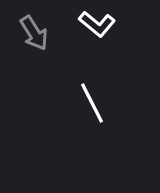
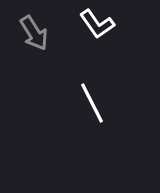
white L-shape: rotated 15 degrees clockwise
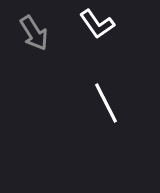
white line: moved 14 px right
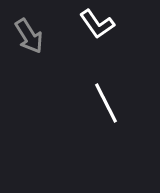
gray arrow: moved 5 px left, 3 px down
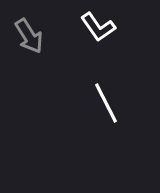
white L-shape: moved 1 px right, 3 px down
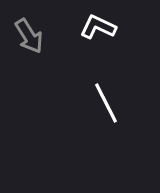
white L-shape: rotated 150 degrees clockwise
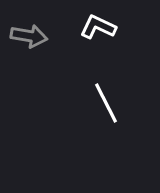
gray arrow: rotated 48 degrees counterclockwise
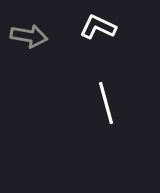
white line: rotated 12 degrees clockwise
